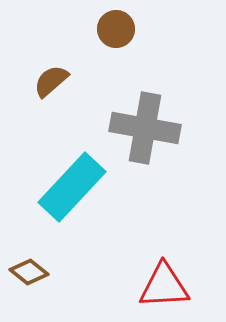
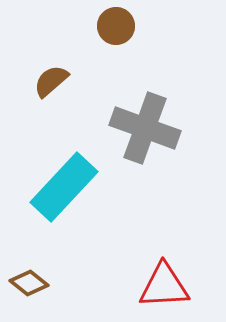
brown circle: moved 3 px up
gray cross: rotated 10 degrees clockwise
cyan rectangle: moved 8 px left
brown diamond: moved 11 px down
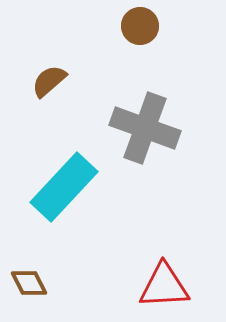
brown circle: moved 24 px right
brown semicircle: moved 2 px left
brown diamond: rotated 24 degrees clockwise
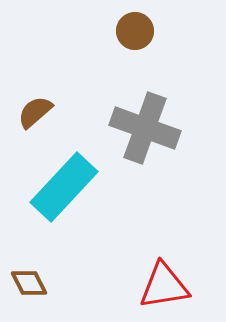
brown circle: moved 5 px left, 5 px down
brown semicircle: moved 14 px left, 31 px down
red triangle: rotated 6 degrees counterclockwise
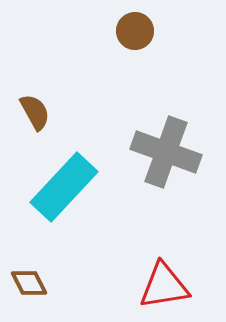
brown semicircle: rotated 102 degrees clockwise
gray cross: moved 21 px right, 24 px down
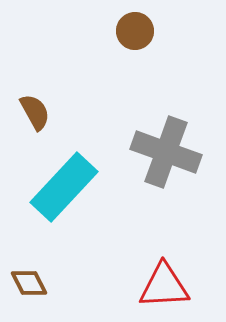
red triangle: rotated 6 degrees clockwise
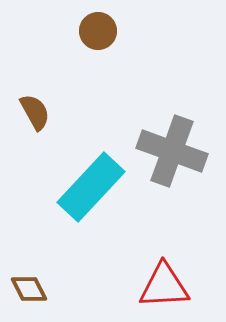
brown circle: moved 37 px left
gray cross: moved 6 px right, 1 px up
cyan rectangle: moved 27 px right
brown diamond: moved 6 px down
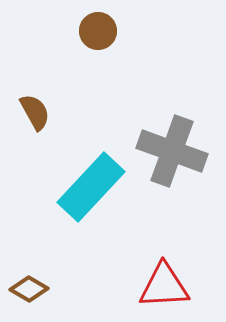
brown diamond: rotated 33 degrees counterclockwise
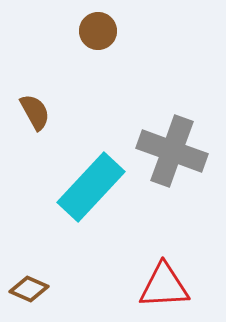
brown diamond: rotated 6 degrees counterclockwise
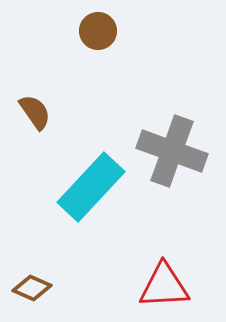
brown semicircle: rotated 6 degrees counterclockwise
brown diamond: moved 3 px right, 1 px up
